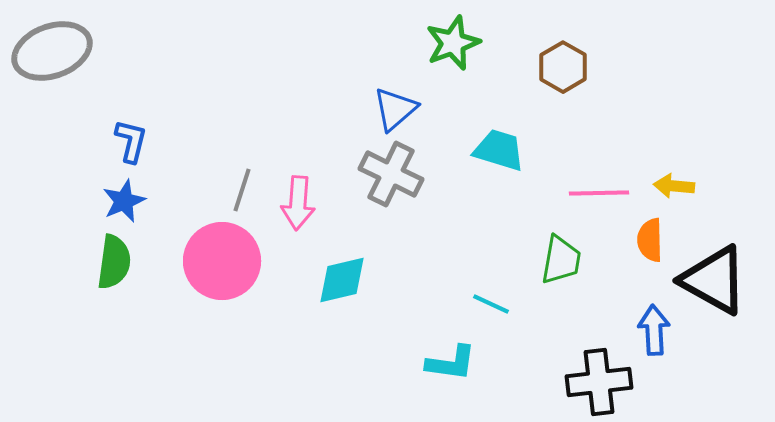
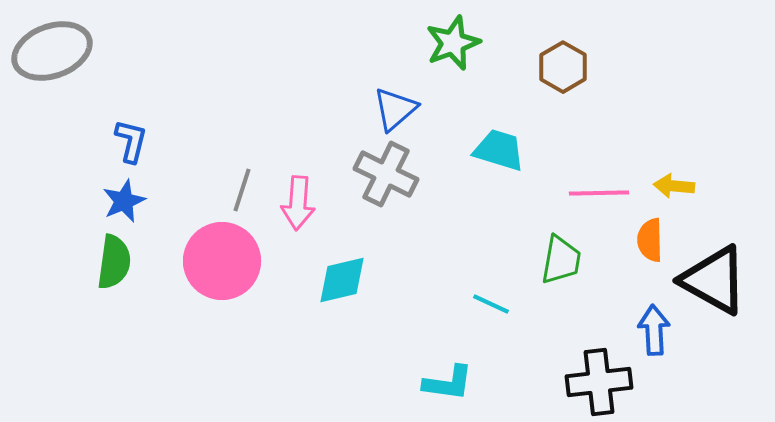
gray cross: moved 5 px left
cyan L-shape: moved 3 px left, 20 px down
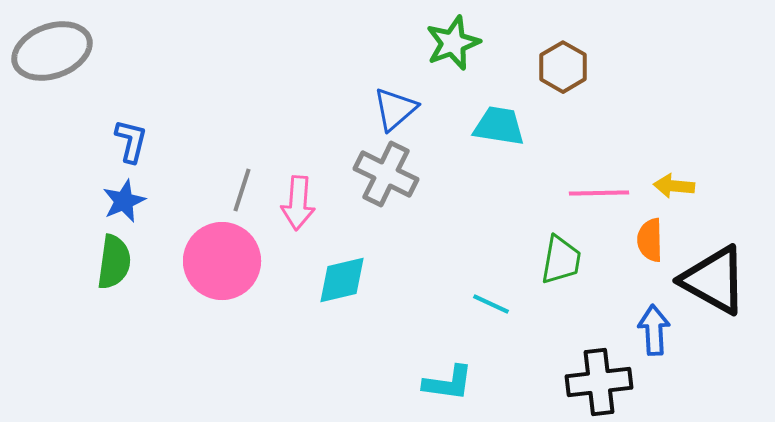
cyan trapezoid: moved 24 px up; rotated 8 degrees counterclockwise
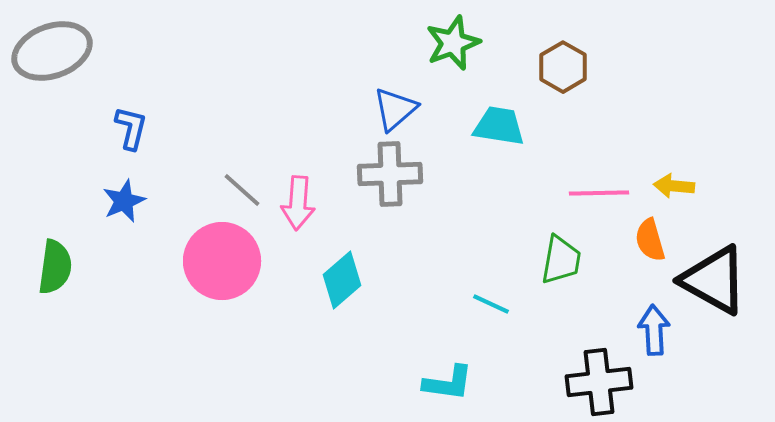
blue L-shape: moved 13 px up
gray cross: moved 4 px right; rotated 28 degrees counterclockwise
gray line: rotated 66 degrees counterclockwise
orange semicircle: rotated 15 degrees counterclockwise
green semicircle: moved 59 px left, 5 px down
cyan diamond: rotated 28 degrees counterclockwise
